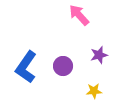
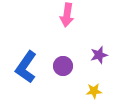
pink arrow: moved 12 px left; rotated 130 degrees counterclockwise
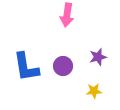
purple star: moved 1 px left, 2 px down
blue L-shape: rotated 44 degrees counterclockwise
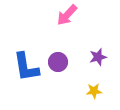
pink arrow: rotated 35 degrees clockwise
purple circle: moved 5 px left, 4 px up
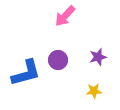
pink arrow: moved 2 px left, 1 px down
purple circle: moved 2 px up
blue L-shape: moved 6 px down; rotated 96 degrees counterclockwise
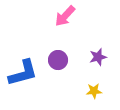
blue L-shape: moved 3 px left
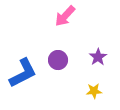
purple star: rotated 18 degrees counterclockwise
blue L-shape: rotated 12 degrees counterclockwise
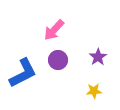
pink arrow: moved 11 px left, 14 px down
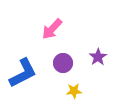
pink arrow: moved 2 px left, 1 px up
purple circle: moved 5 px right, 3 px down
yellow star: moved 20 px left
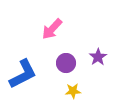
purple circle: moved 3 px right
blue L-shape: moved 1 px down
yellow star: moved 1 px left
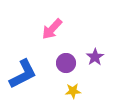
purple star: moved 3 px left
